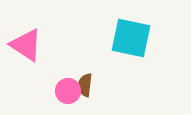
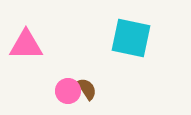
pink triangle: rotated 33 degrees counterclockwise
brown semicircle: moved 2 px right, 4 px down; rotated 140 degrees clockwise
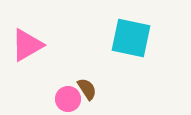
pink triangle: moved 1 px right; rotated 30 degrees counterclockwise
pink circle: moved 8 px down
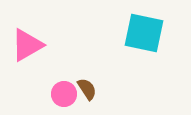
cyan square: moved 13 px right, 5 px up
pink circle: moved 4 px left, 5 px up
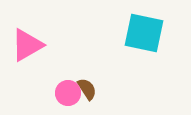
pink circle: moved 4 px right, 1 px up
